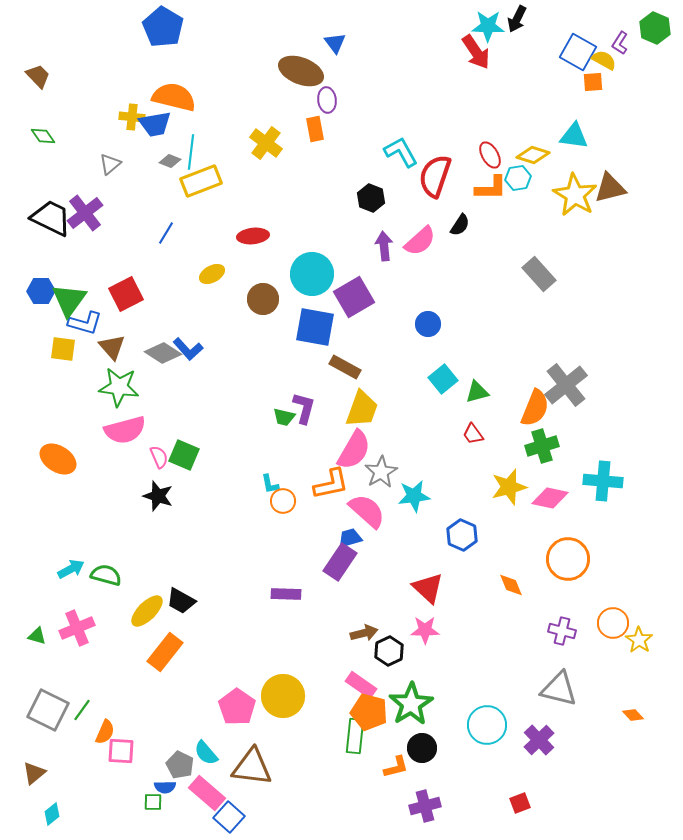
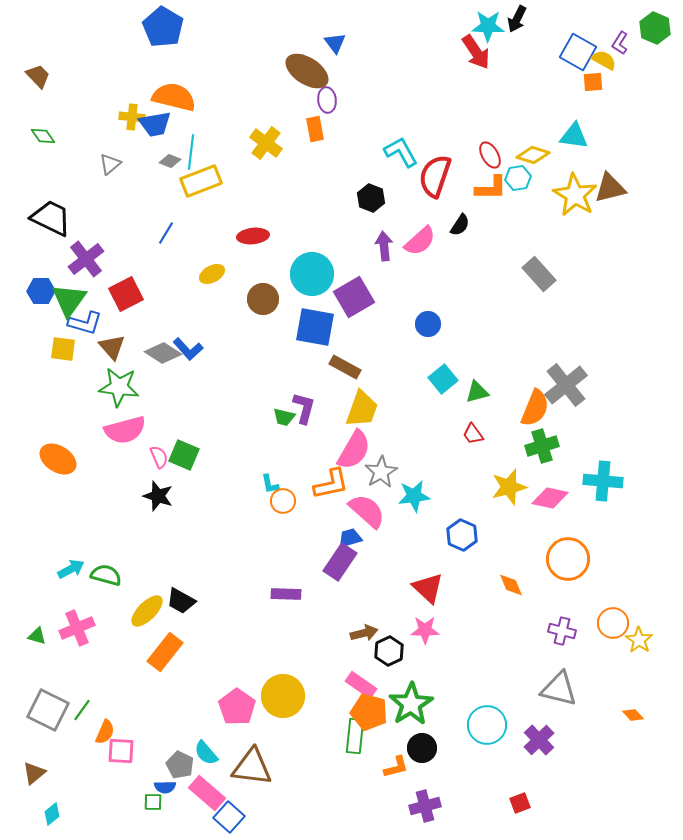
brown ellipse at (301, 71): moved 6 px right; rotated 12 degrees clockwise
purple cross at (85, 213): moved 1 px right, 46 px down
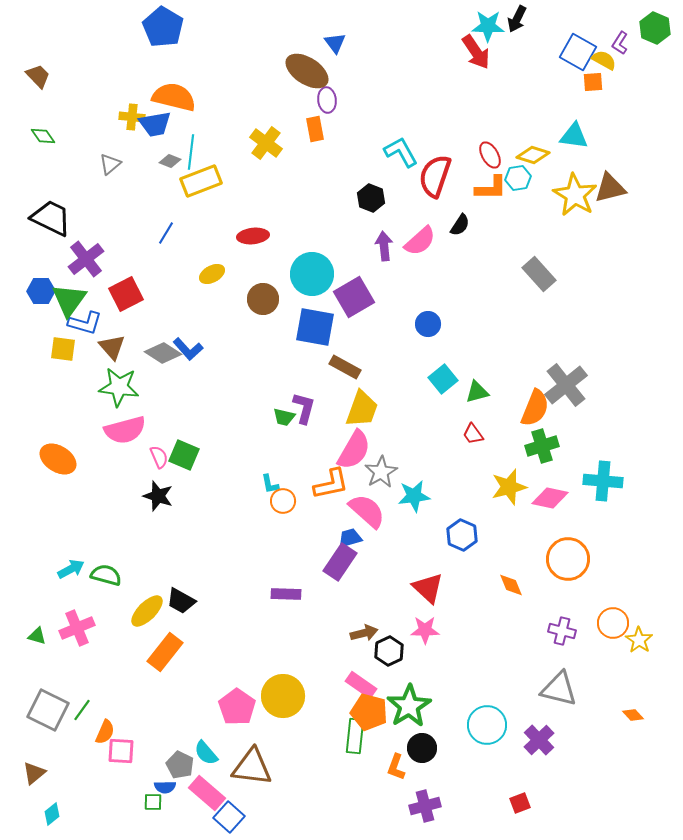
green star at (411, 704): moved 2 px left, 2 px down
orange L-shape at (396, 767): rotated 124 degrees clockwise
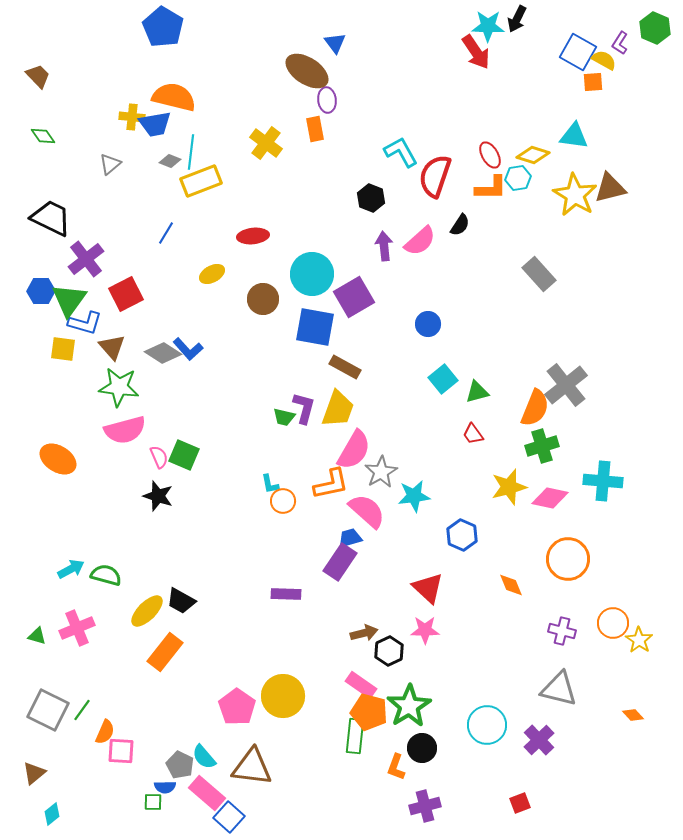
yellow trapezoid at (362, 409): moved 24 px left
cyan semicircle at (206, 753): moved 2 px left, 4 px down
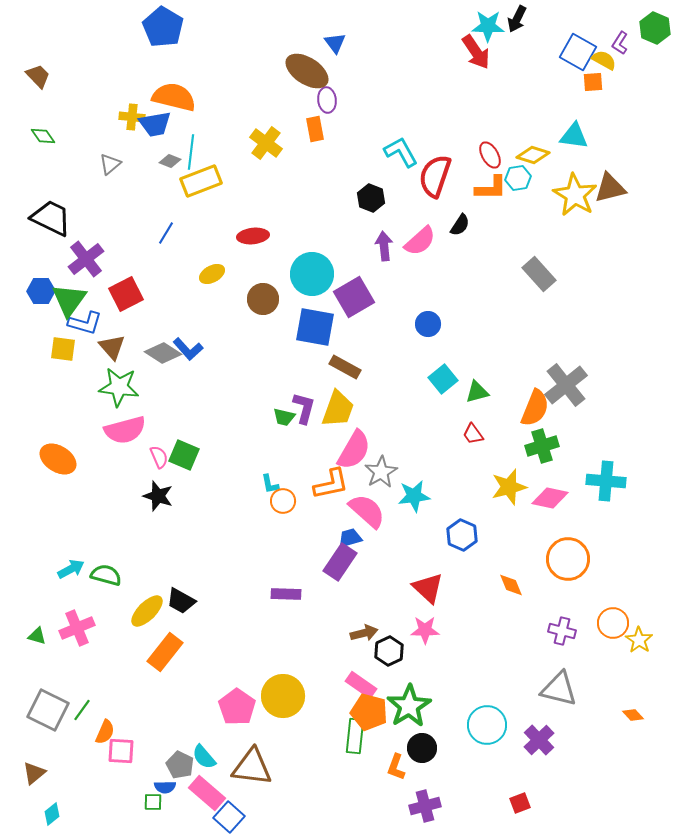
cyan cross at (603, 481): moved 3 px right
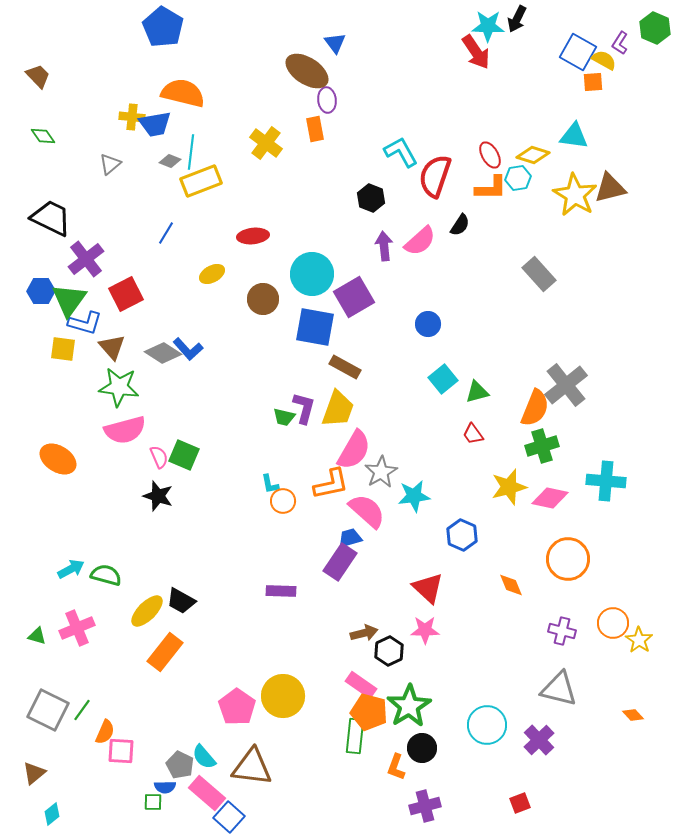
orange semicircle at (174, 97): moved 9 px right, 4 px up
purple rectangle at (286, 594): moved 5 px left, 3 px up
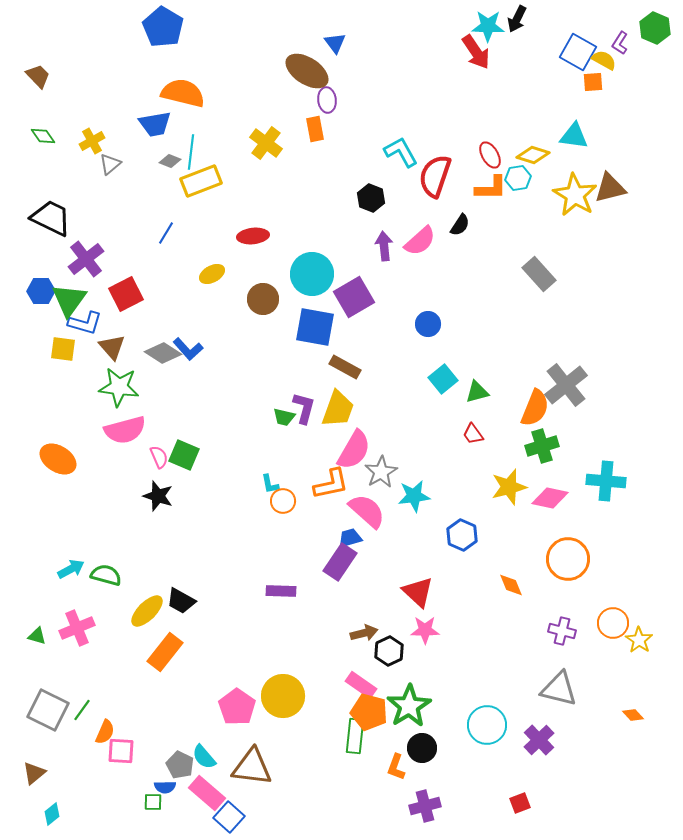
yellow cross at (132, 117): moved 40 px left, 24 px down; rotated 35 degrees counterclockwise
red triangle at (428, 588): moved 10 px left, 4 px down
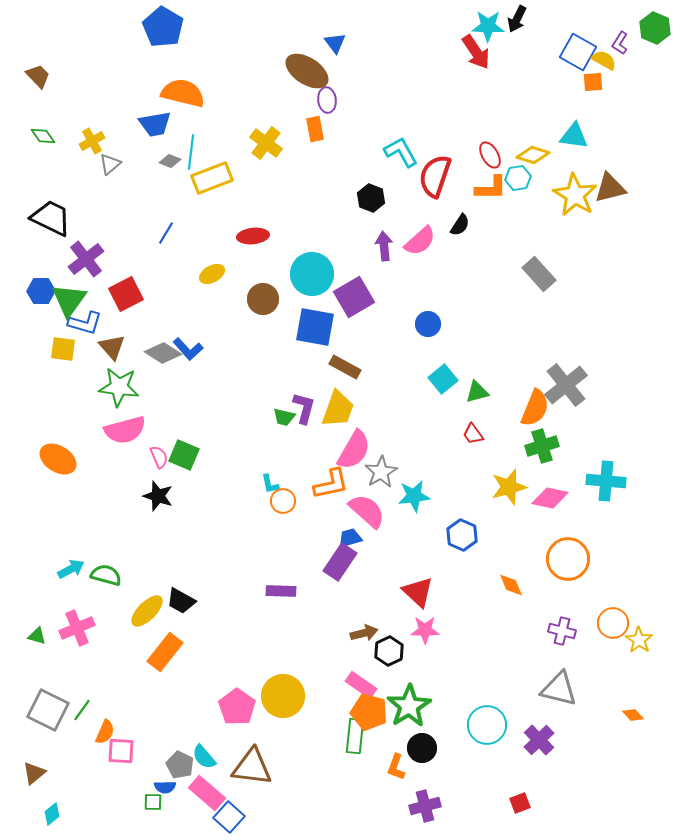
yellow rectangle at (201, 181): moved 11 px right, 3 px up
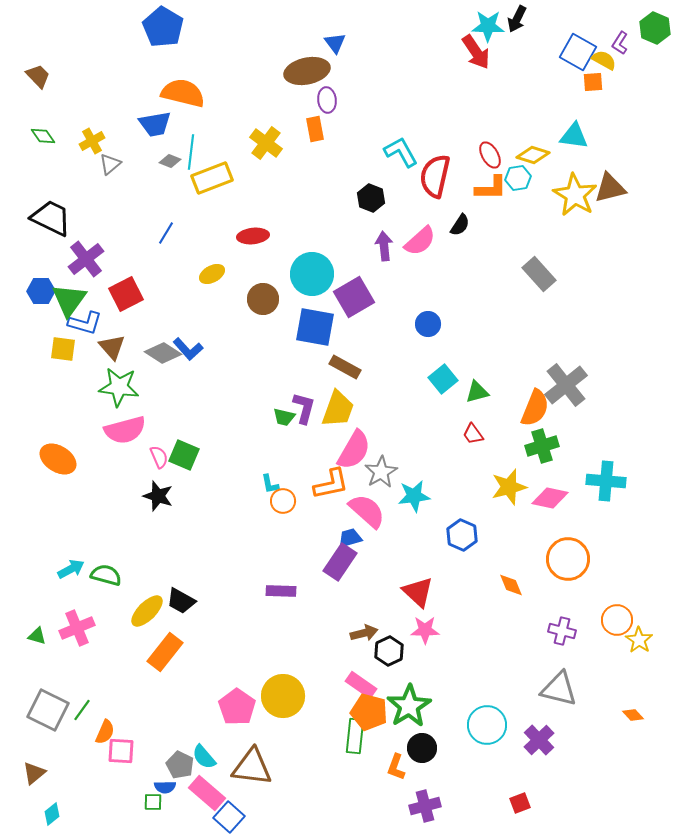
brown ellipse at (307, 71): rotated 45 degrees counterclockwise
red semicircle at (435, 176): rotated 6 degrees counterclockwise
orange circle at (613, 623): moved 4 px right, 3 px up
